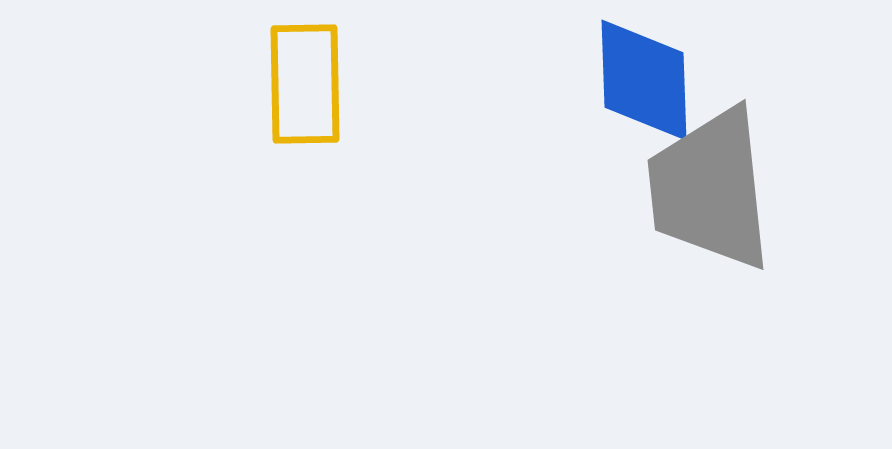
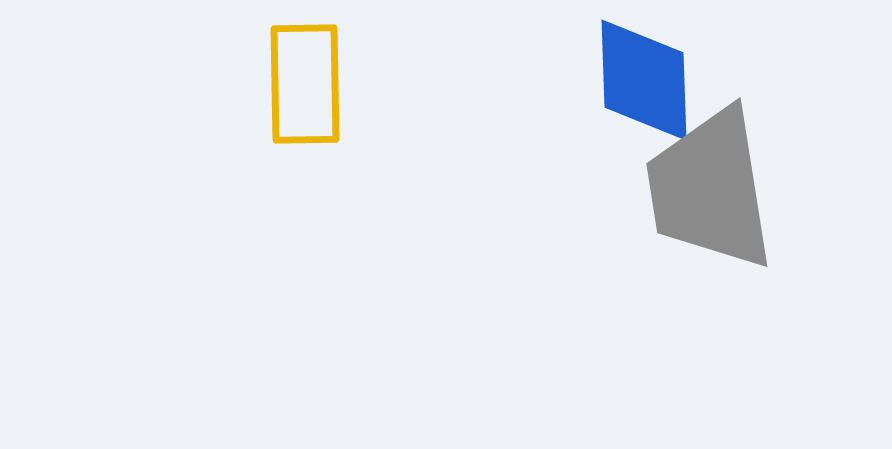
gray trapezoid: rotated 3 degrees counterclockwise
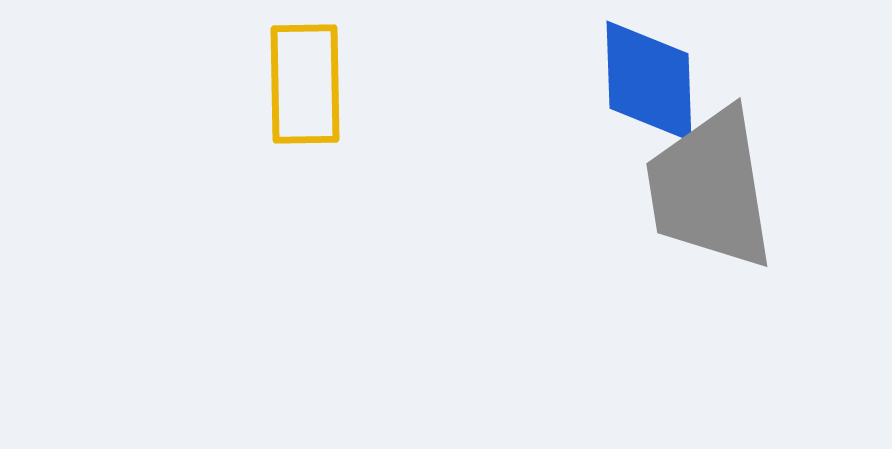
blue diamond: moved 5 px right, 1 px down
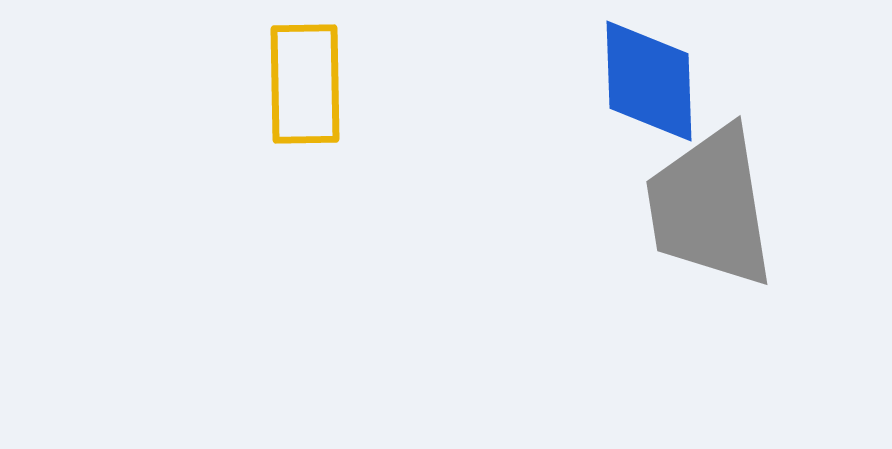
gray trapezoid: moved 18 px down
